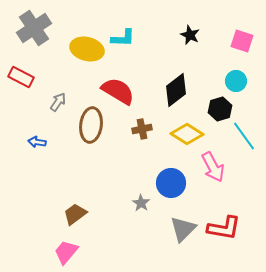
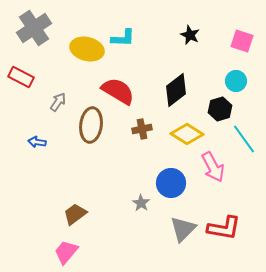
cyan line: moved 3 px down
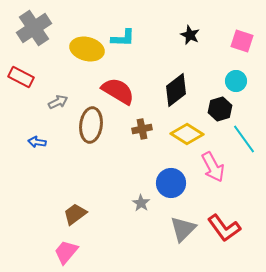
gray arrow: rotated 30 degrees clockwise
red L-shape: rotated 44 degrees clockwise
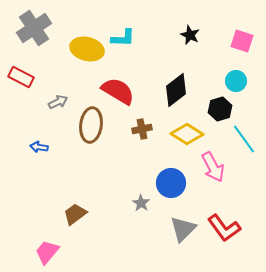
blue arrow: moved 2 px right, 5 px down
pink trapezoid: moved 19 px left
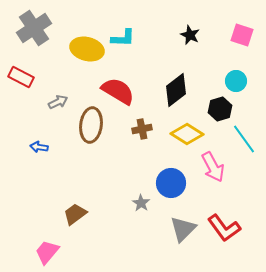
pink square: moved 6 px up
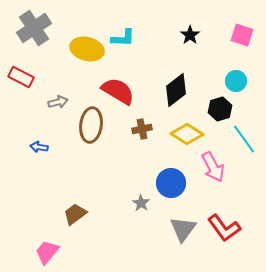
black star: rotated 12 degrees clockwise
gray arrow: rotated 12 degrees clockwise
gray triangle: rotated 8 degrees counterclockwise
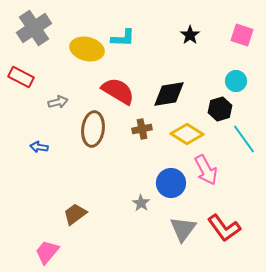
black diamond: moved 7 px left, 4 px down; rotated 28 degrees clockwise
brown ellipse: moved 2 px right, 4 px down
pink arrow: moved 7 px left, 3 px down
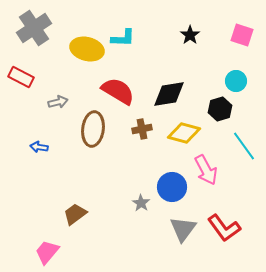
yellow diamond: moved 3 px left, 1 px up; rotated 16 degrees counterclockwise
cyan line: moved 7 px down
blue circle: moved 1 px right, 4 px down
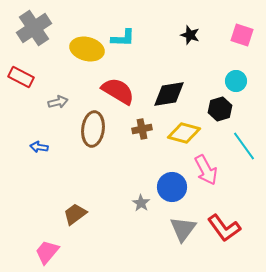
black star: rotated 18 degrees counterclockwise
